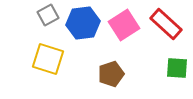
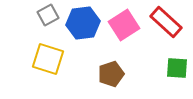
red rectangle: moved 2 px up
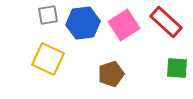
gray square: rotated 20 degrees clockwise
yellow square: rotated 8 degrees clockwise
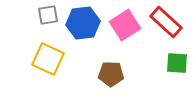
pink square: moved 1 px right
green square: moved 5 px up
brown pentagon: rotated 20 degrees clockwise
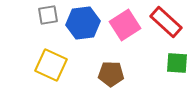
yellow square: moved 3 px right, 6 px down
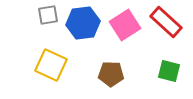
green square: moved 8 px left, 8 px down; rotated 10 degrees clockwise
